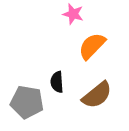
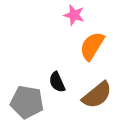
pink star: moved 1 px right, 1 px down
orange semicircle: rotated 12 degrees counterclockwise
black semicircle: rotated 20 degrees counterclockwise
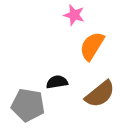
black semicircle: rotated 105 degrees clockwise
brown semicircle: moved 3 px right, 1 px up
gray pentagon: moved 1 px right, 3 px down
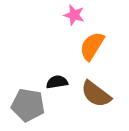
brown semicircle: moved 4 px left; rotated 76 degrees clockwise
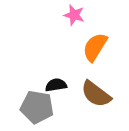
orange semicircle: moved 3 px right, 1 px down
black semicircle: moved 1 px left, 3 px down
gray pentagon: moved 9 px right, 2 px down
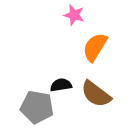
black semicircle: moved 5 px right
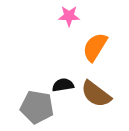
pink star: moved 5 px left, 1 px down; rotated 15 degrees counterclockwise
black semicircle: moved 2 px right
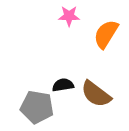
orange semicircle: moved 11 px right, 13 px up
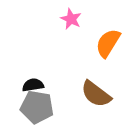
pink star: moved 2 px right, 3 px down; rotated 25 degrees clockwise
orange semicircle: moved 2 px right, 9 px down
black semicircle: moved 30 px left
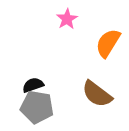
pink star: moved 4 px left; rotated 15 degrees clockwise
black semicircle: rotated 10 degrees counterclockwise
brown semicircle: moved 1 px right
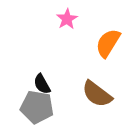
black semicircle: moved 9 px right, 1 px up; rotated 100 degrees counterclockwise
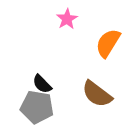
black semicircle: rotated 15 degrees counterclockwise
